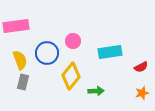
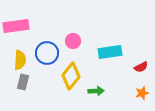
yellow semicircle: rotated 24 degrees clockwise
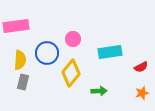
pink circle: moved 2 px up
yellow diamond: moved 3 px up
green arrow: moved 3 px right
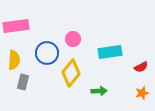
yellow semicircle: moved 6 px left
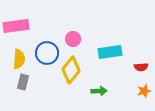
yellow semicircle: moved 5 px right, 1 px up
red semicircle: rotated 24 degrees clockwise
yellow diamond: moved 3 px up
orange star: moved 2 px right, 2 px up
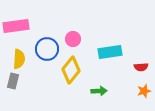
blue circle: moved 4 px up
gray rectangle: moved 10 px left, 1 px up
